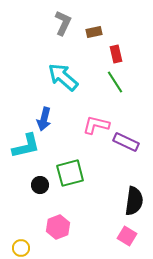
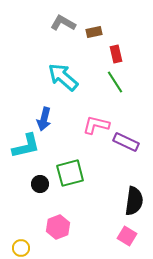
gray L-shape: rotated 85 degrees counterclockwise
black circle: moved 1 px up
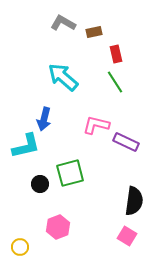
yellow circle: moved 1 px left, 1 px up
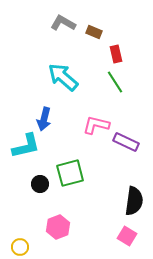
brown rectangle: rotated 35 degrees clockwise
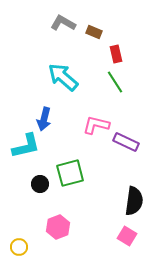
yellow circle: moved 1 px left
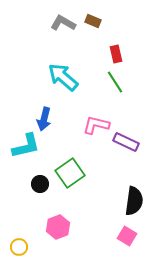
brown rectangle: moved 1 px left, 11 px up
green square: rotated 20 degrees counterclockwise
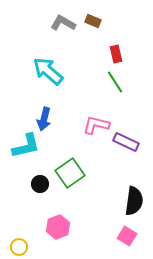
cyan arrow: moved 15 px left, 6 px up
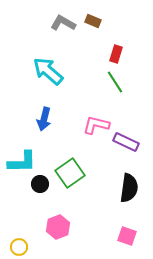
red rectangle: rotated 30 degrees clockwise
cyan L-shape: moved 4 px left, 16 px down; rotated 12 degrees clockwise
black semicircle: moved 5 px left, 13 px up
pink square: rotated 12 degrees counterclockwise
